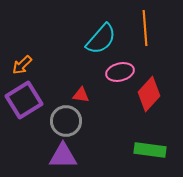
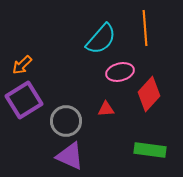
red triangle: moved 25 px right, 14 px down; rotated 12 degrees counterclockwise
purple triangle: moved 7 px right; rotated 24 degrees clockwise
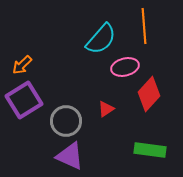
orange line: moved 1 px left, 2 px up
pink ellipse: moved 5 px right, 5 px up
red triangle: rotated 30 degrees counterclockwise
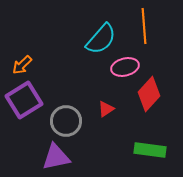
purple triangle: moved 14 px left, 1 px down; rotated 36 degrees counterclockwise
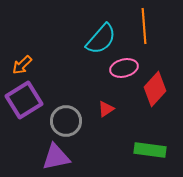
pink ellipse: moved 1 px left, 1 px down
red diamond: moved 6 px right, 5 px up
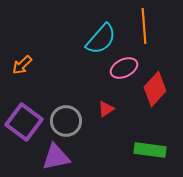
pink ellipse: rotated 12 degrees counterclockwise
purple square: moved 22 px down; rotated 21 degrees counterclockwise
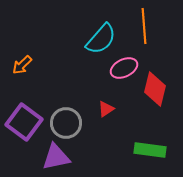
red diamond: rotated 28 degrees counterclockwise
gray circle: moved 2 px down
